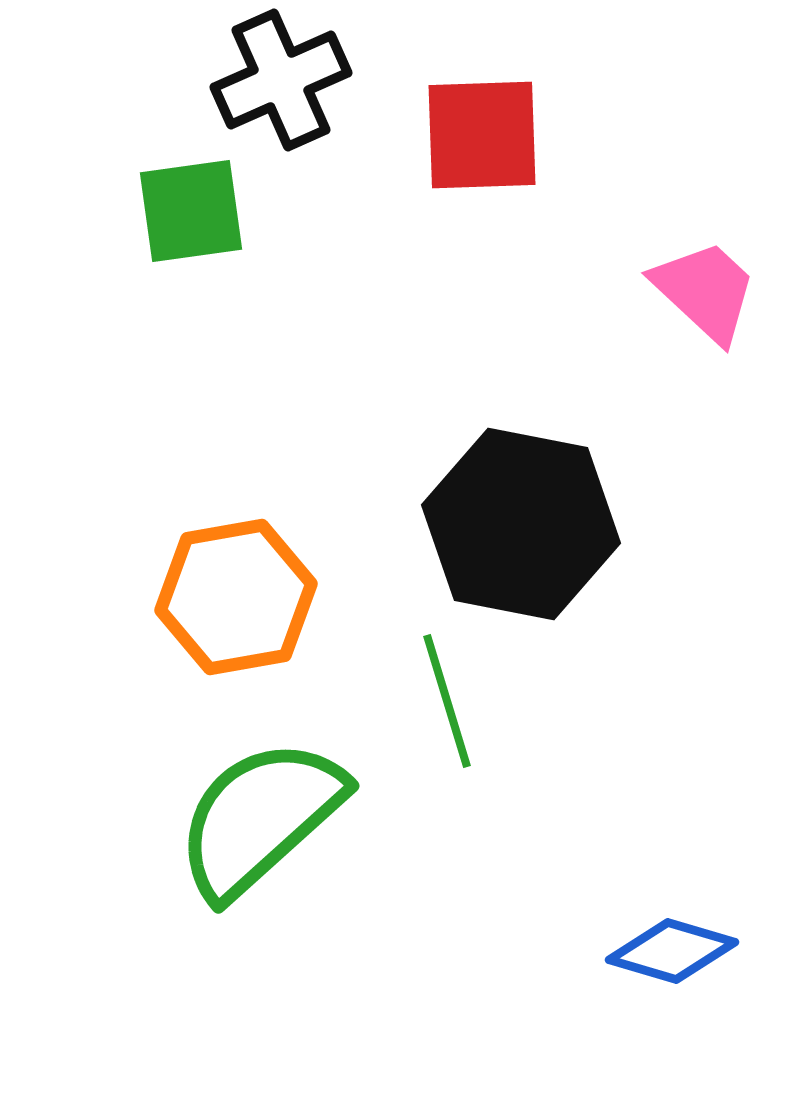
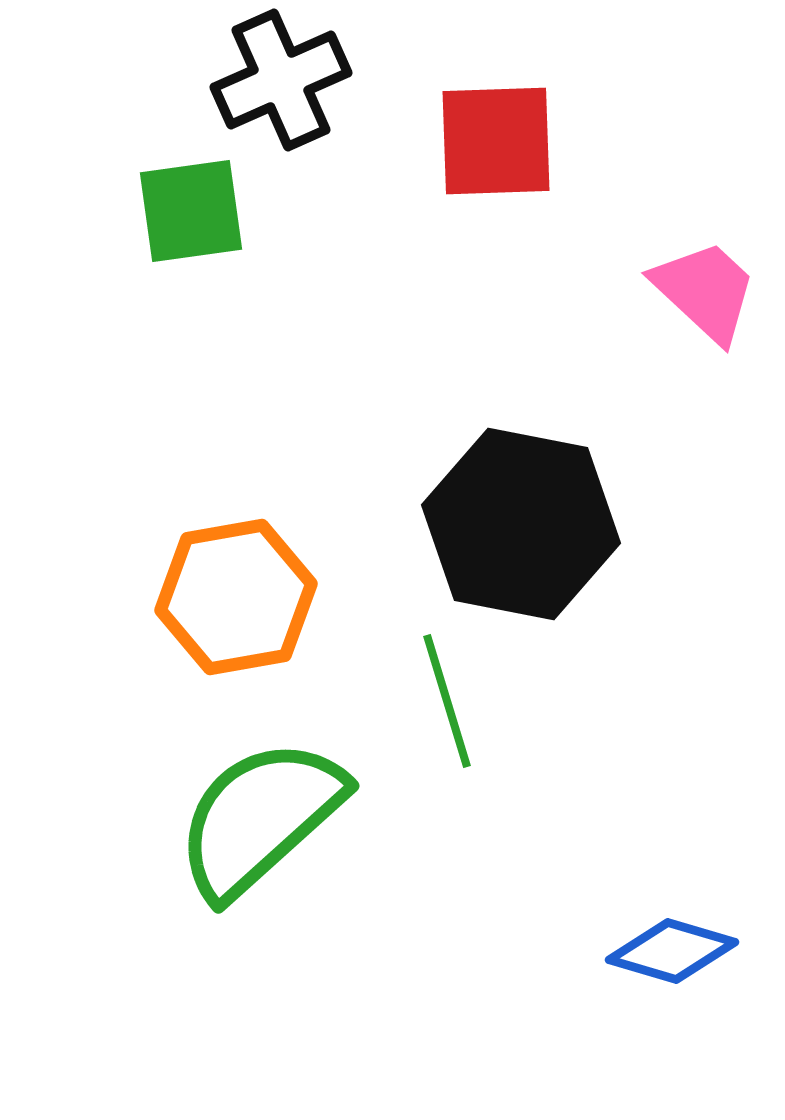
red square: moved 14 px right, 6 px down
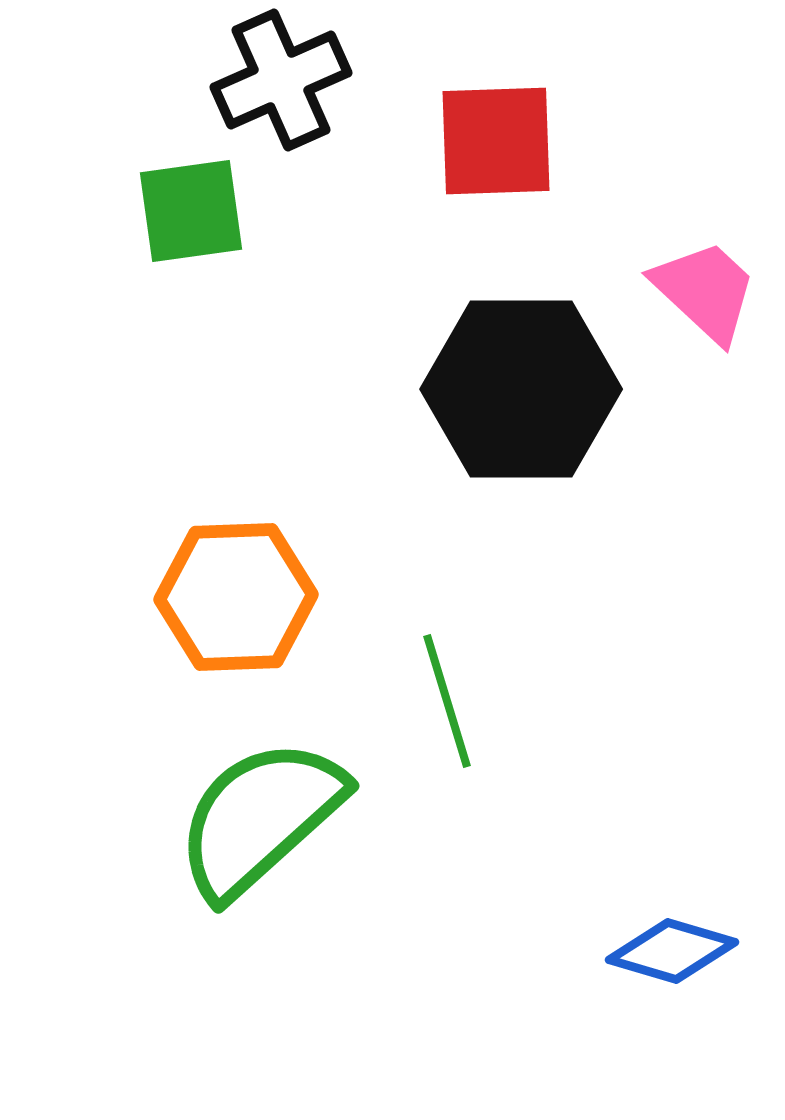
black hexagon: moved 135 px up; rotated 11 degrees counterclockwise
orange hexagon: rotated 8 degrees clockwise
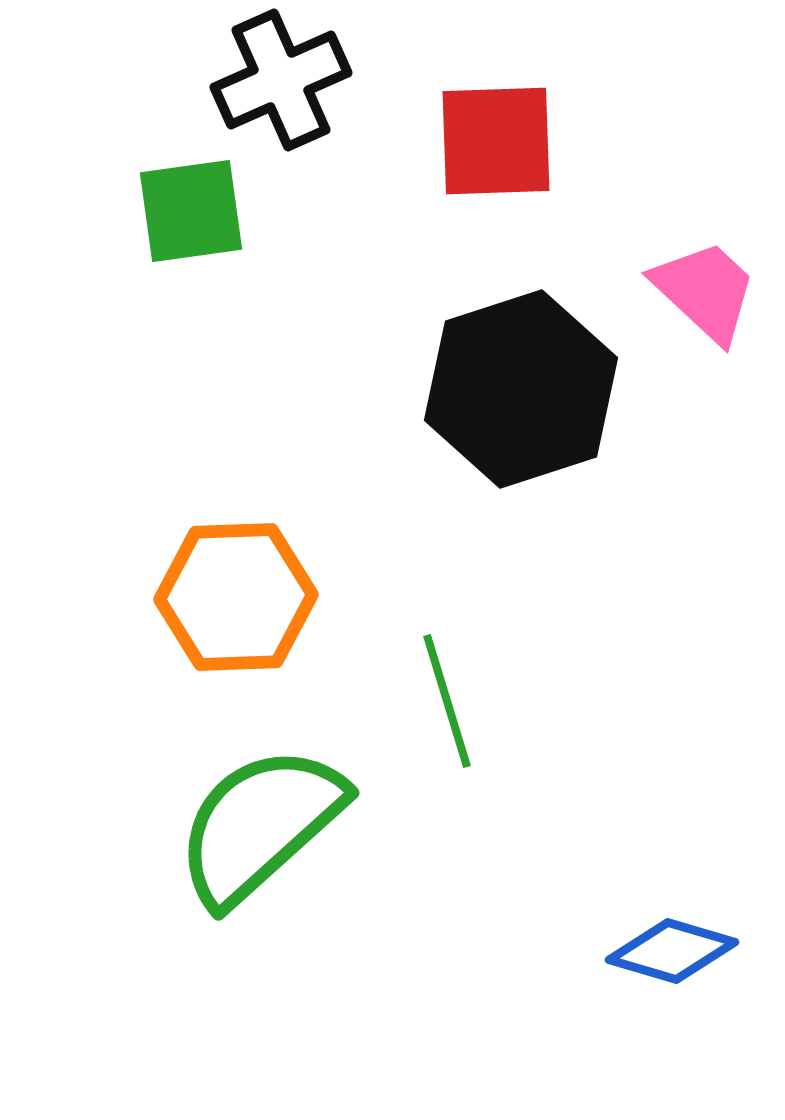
black hexagon: rotated 18 degrees counterclockwise
green semicircle: moved 7 px down
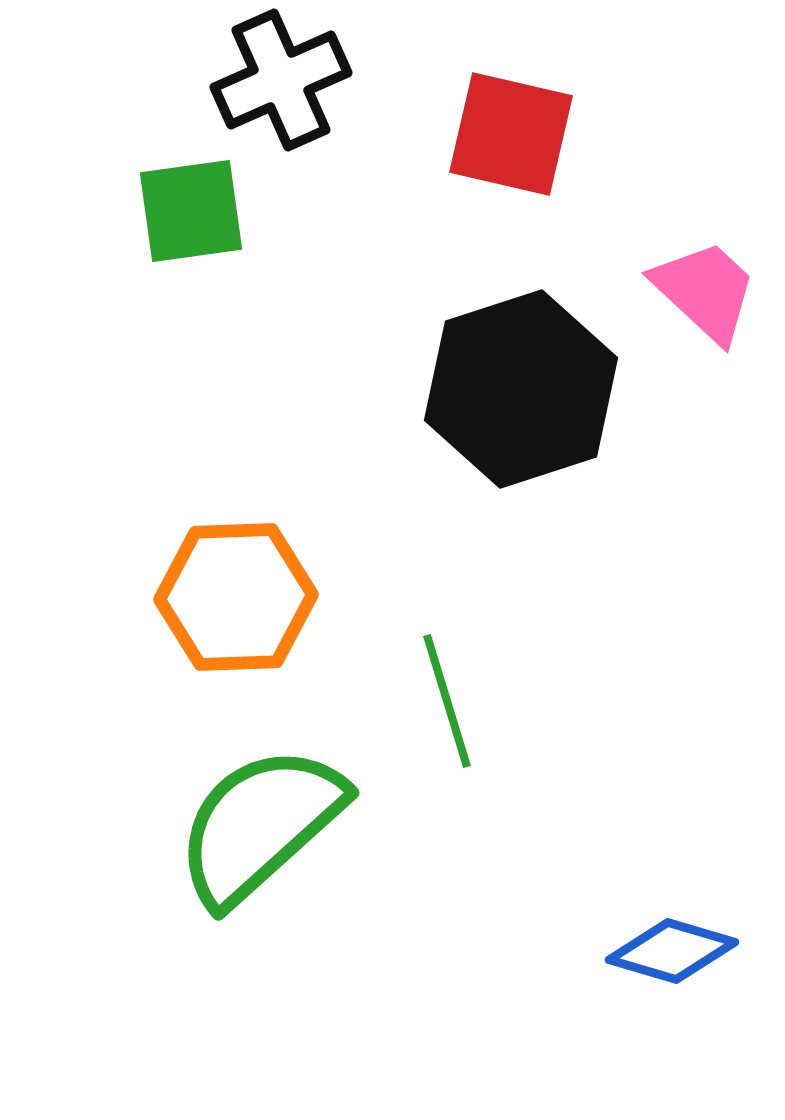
red square: moved 15 px right, 7 px up; rotated 15 degrees clockwise
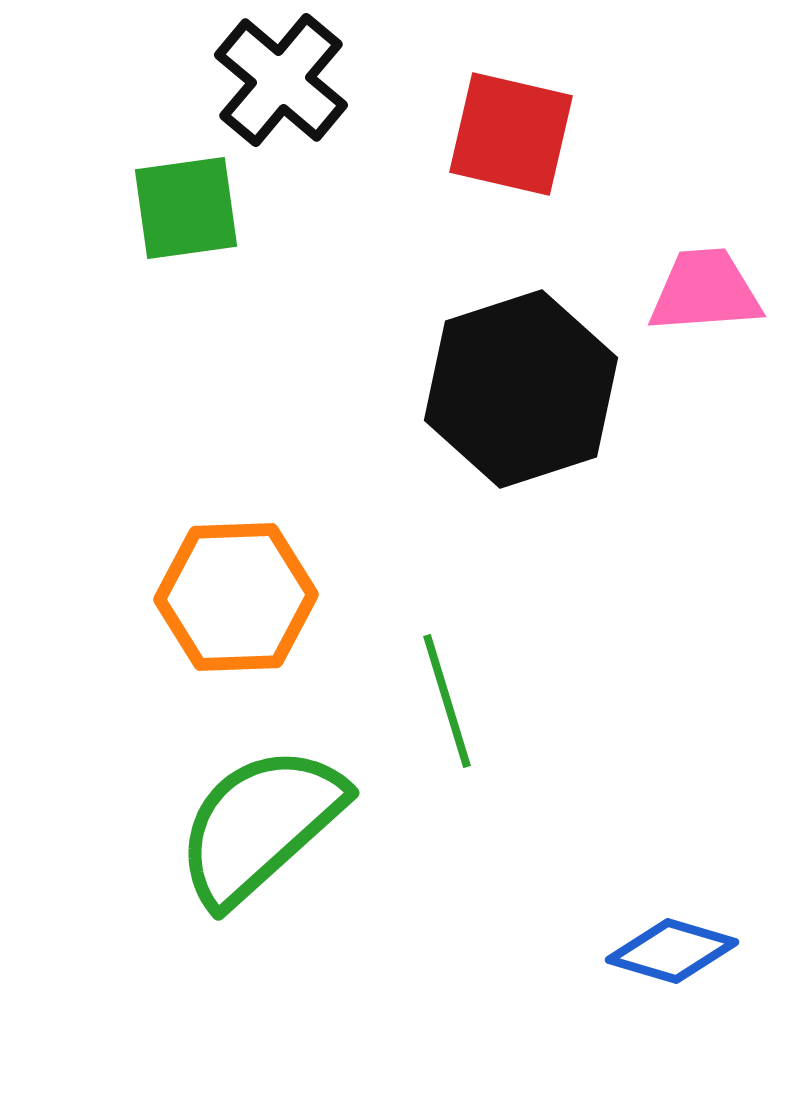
black cross: rotated 26 degrees counterclockwise
green square: moved 5 px left, 3 px up
pink trapezoid: rotated 47 degrees counterclockwise
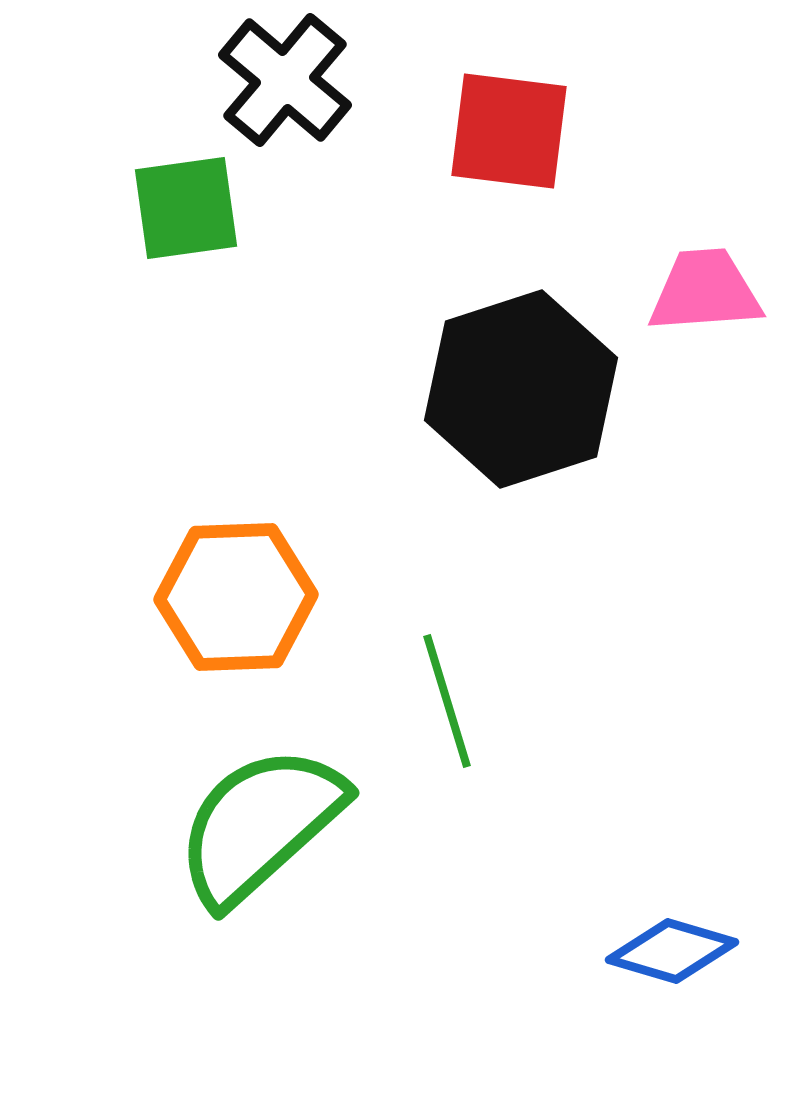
black cross: moved 4 px right
red square: moved 2 px left, 3 px up; rotated 6 degrees counterclockwise
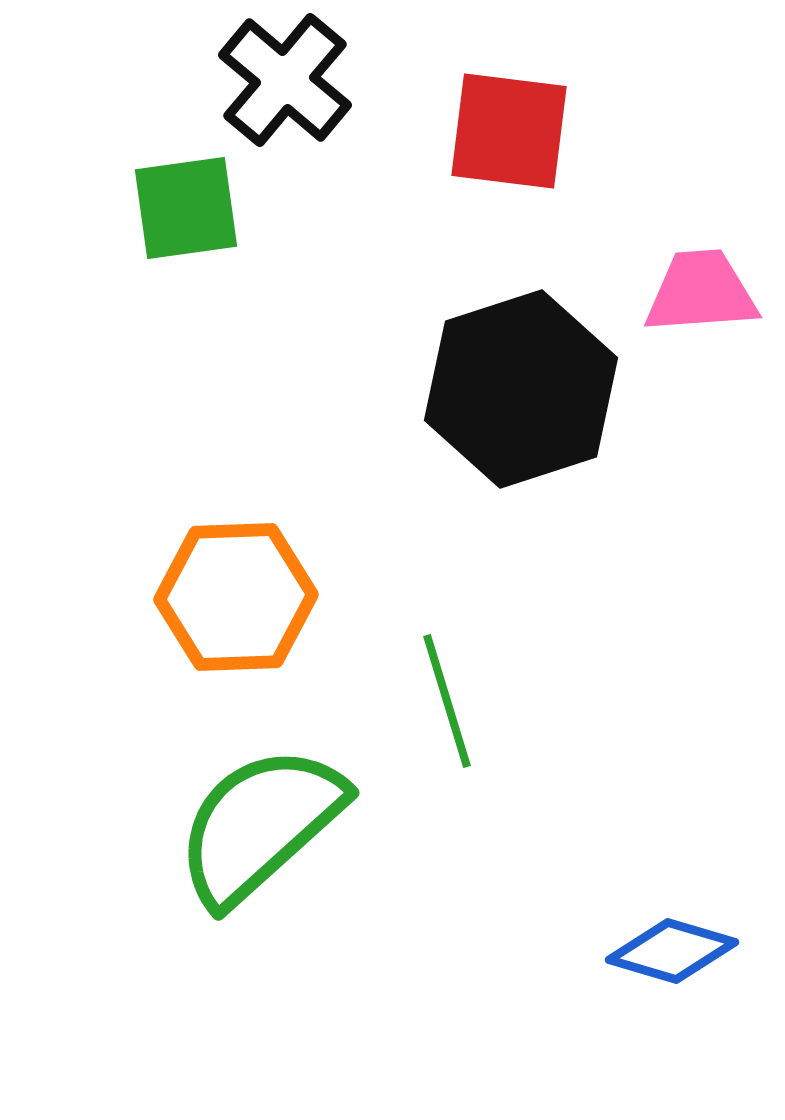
pink trapezoid: moved 4 px left, 1 px down
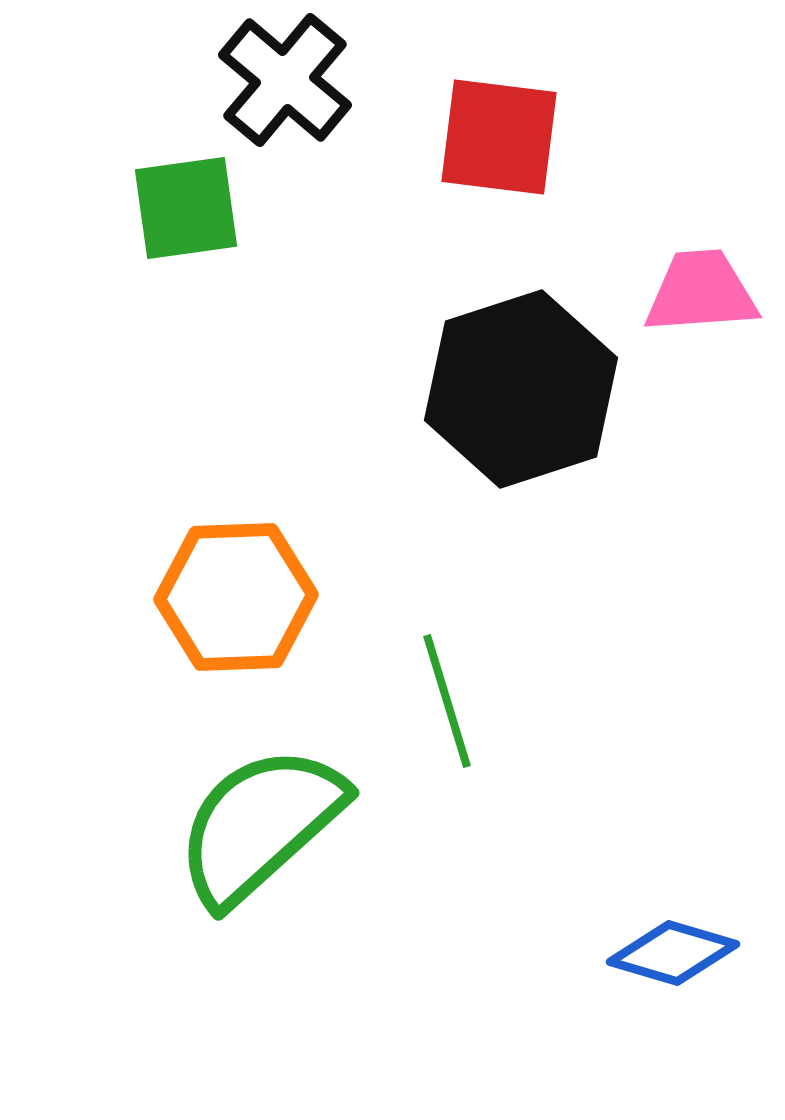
red square: moved 10 px left, 6 px down
blue diamond: moved 1 px right, 2 px down
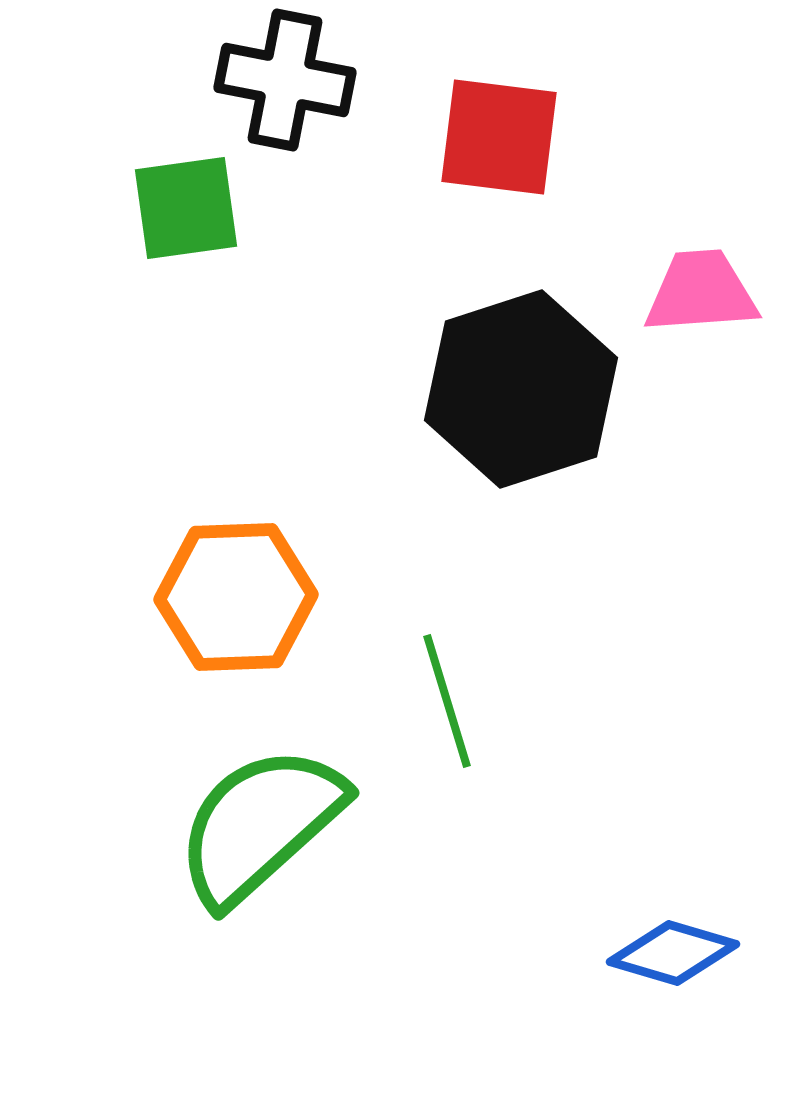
black cross: rotated 29 degrees counterclockwise
